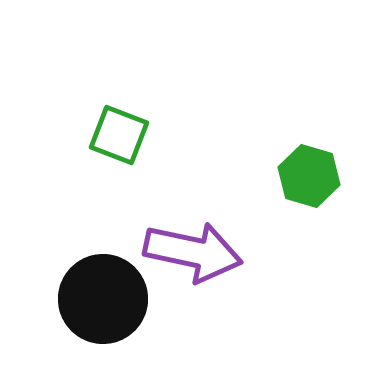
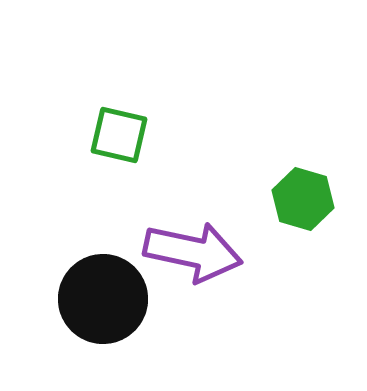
green square: rotated 8 degrees counterclockwise
green hexagon: moved 6 px left, 23 px down
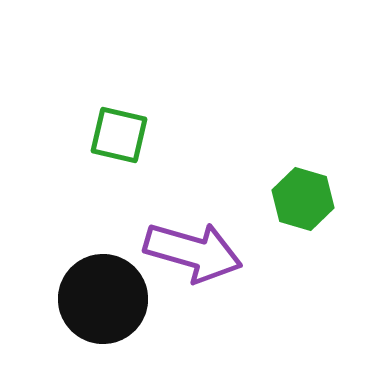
purple arrow: rotated 4 degrees clockwise
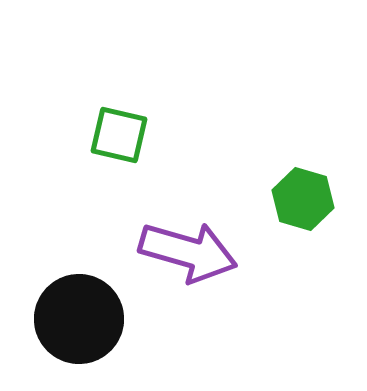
purple arrow: moved 5 px left
black circle: moved 24 px left, 20 px down
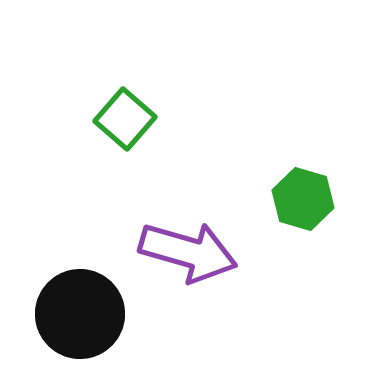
green square: moved 6 px right, 16 px up; rotated 28 degrees clockwise
black circle: moved 1 px right, 5 px up
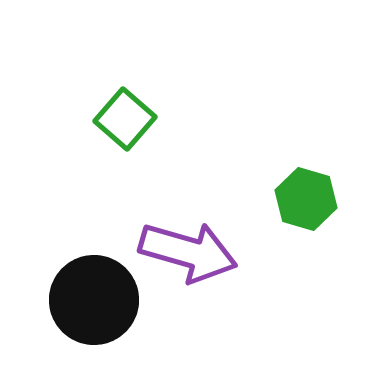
green hexagon: moved 3 px right
black circle: moved 14 px right, 14 px up
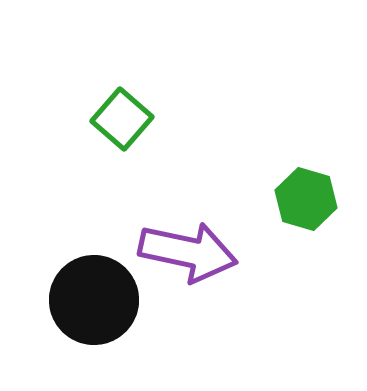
green square: moved 3 px left
purple arrow: rotated 4 degrees counterclockwise
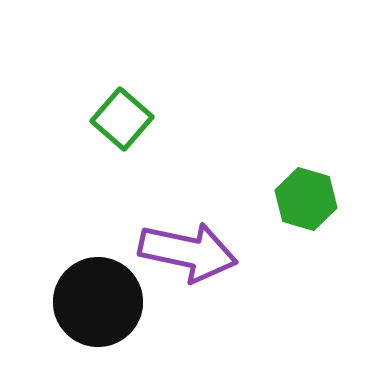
black circle: moved 4 px right, 2 px down
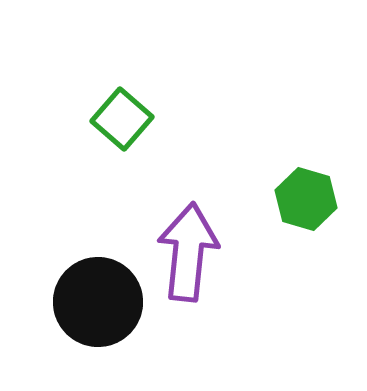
purple arrow: rotated 96 degrees counterclockwise
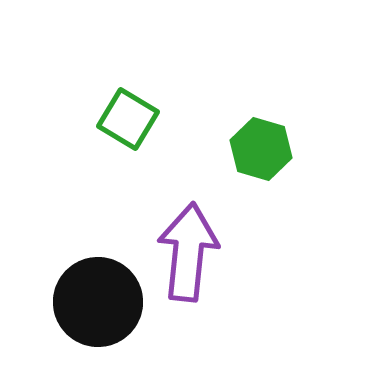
green square: moved 6 px right; rotated 10 degrees counterclockwise
green hexagon: moved 45 px left, 50 px up
